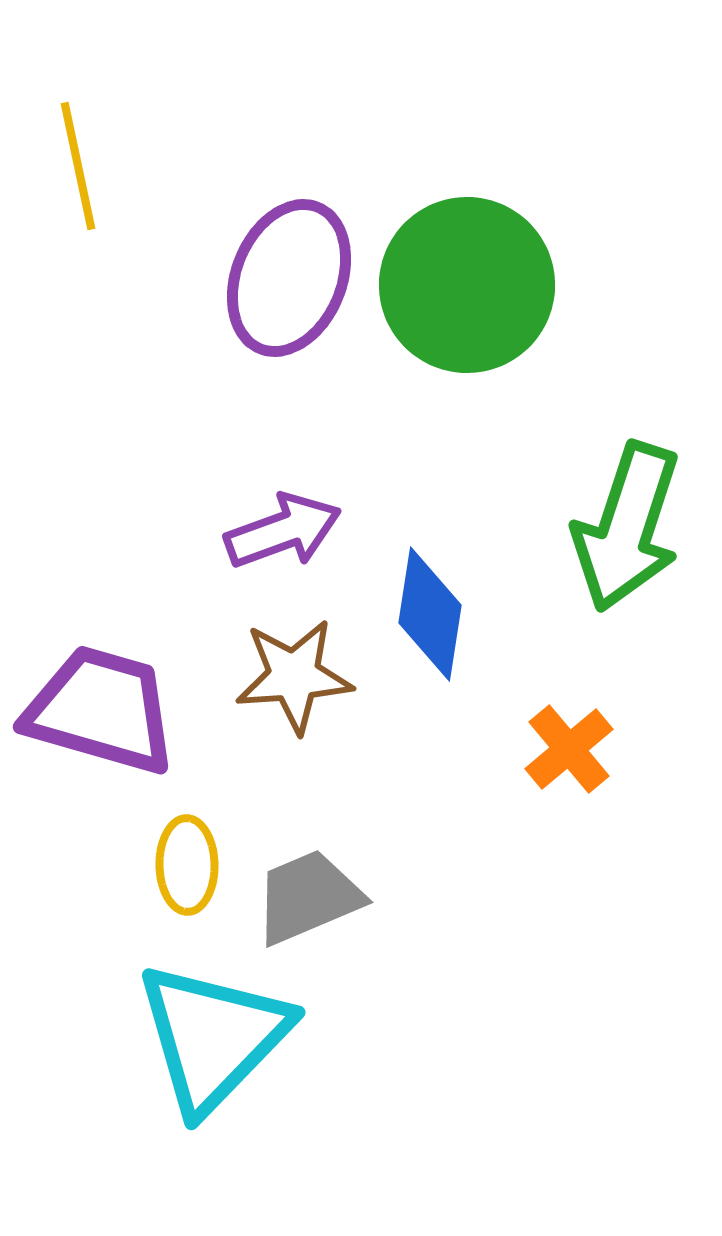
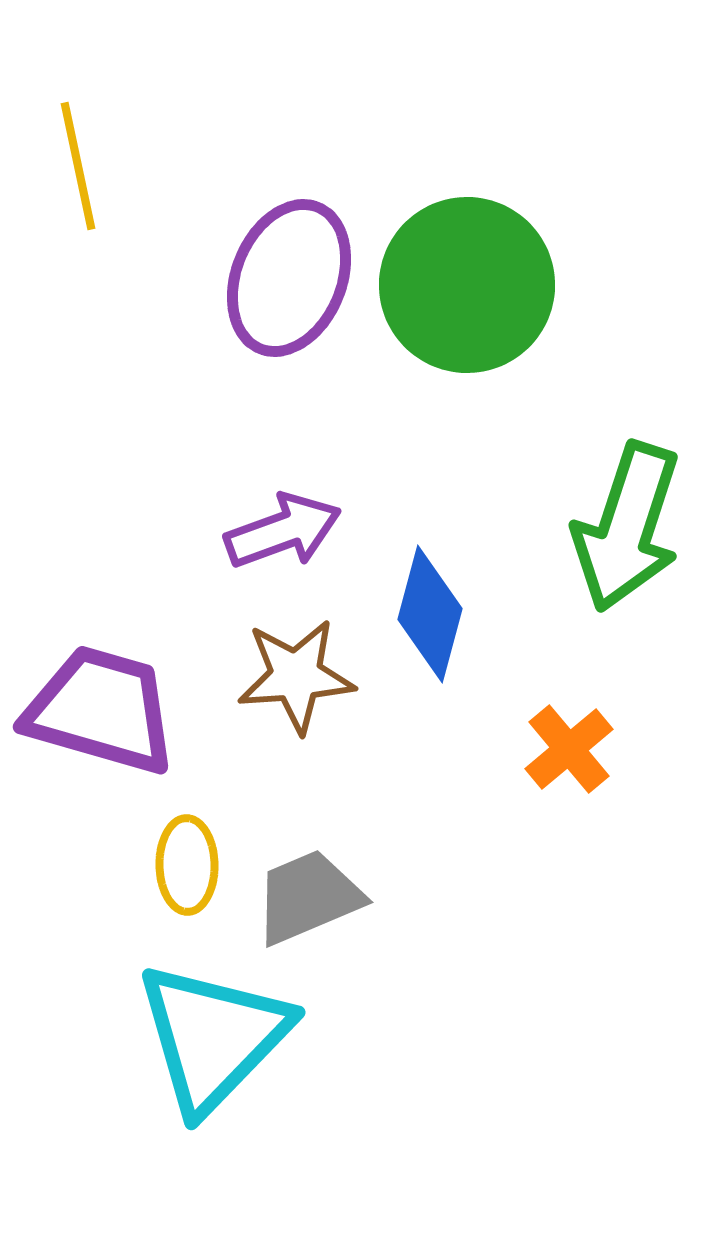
blue diamond: rotated 6 degrees clockwise
brown star: moved 2 px right
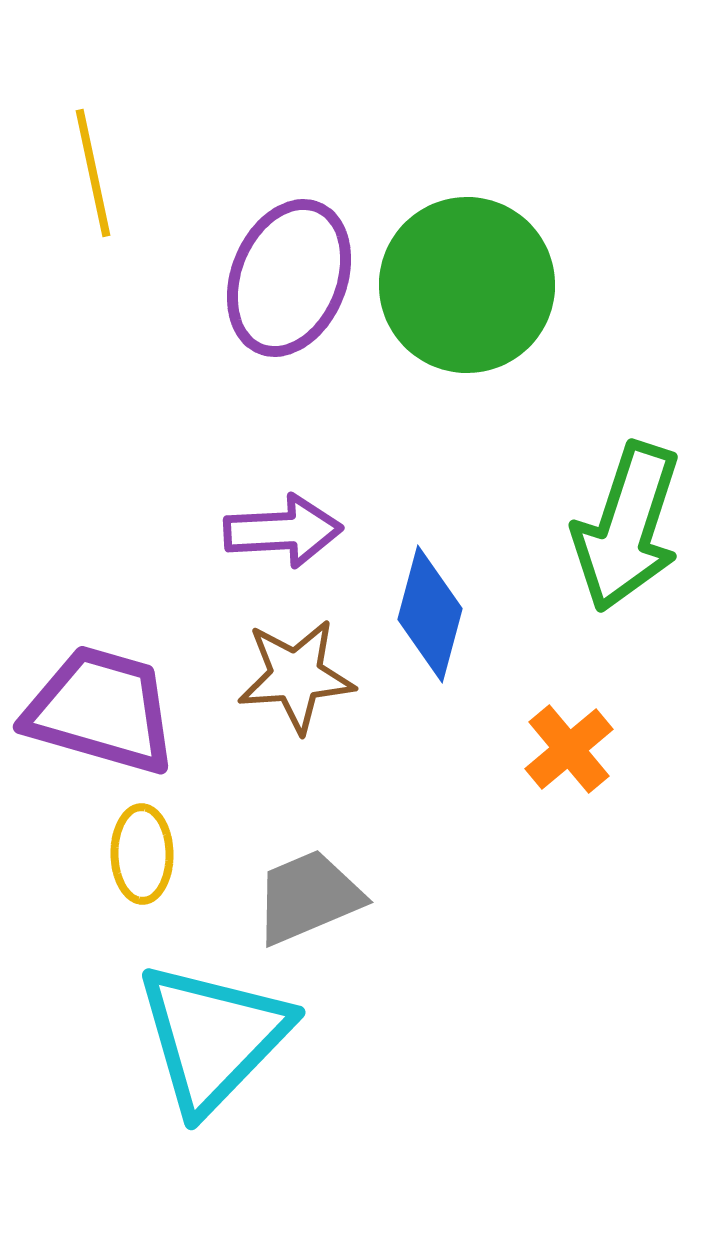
yellow line: moved 15 px right, 7 px down
purple arrow: rotated 17 degrees clockwise
yellow ellipse: moved 45 px left, 11 px up
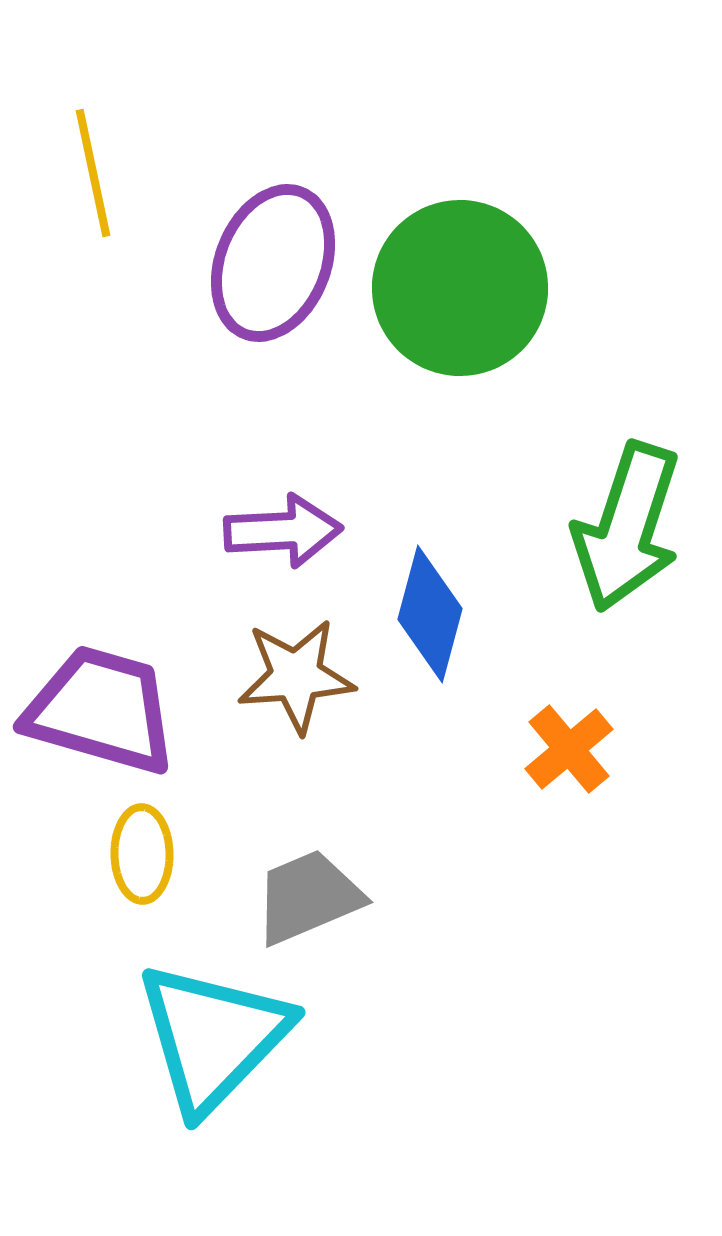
purple ellipse: moved 16 px left, 15 px up
green circle: moved 7 px left, 3 px down
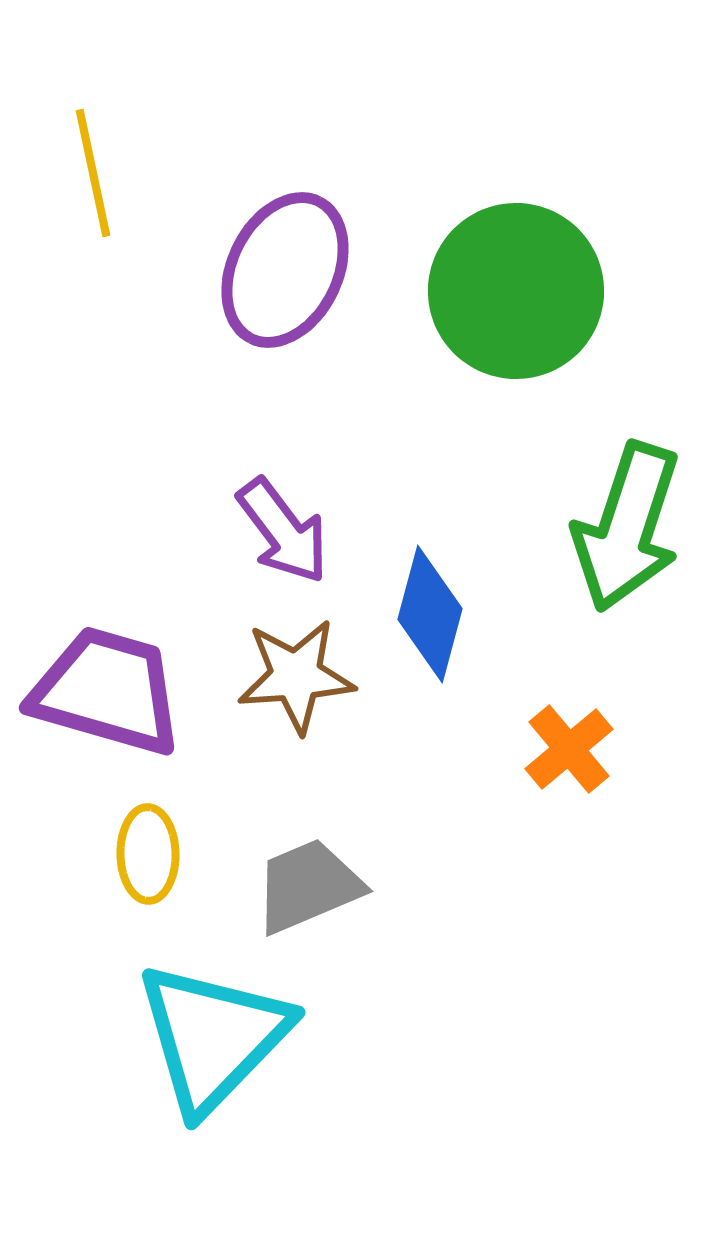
purple ellipse: moved 12 px right, 7 px down; rotated 4 degrees clockwise
green circle: moved 56 px right, 3 px down
purple arrow: rotated 56 degrees clockwise
purple trapezoid: moved 6 px right, 19 px up
yellow ellipse: moved 6 px right
gray trapezoid: moved 11 px up
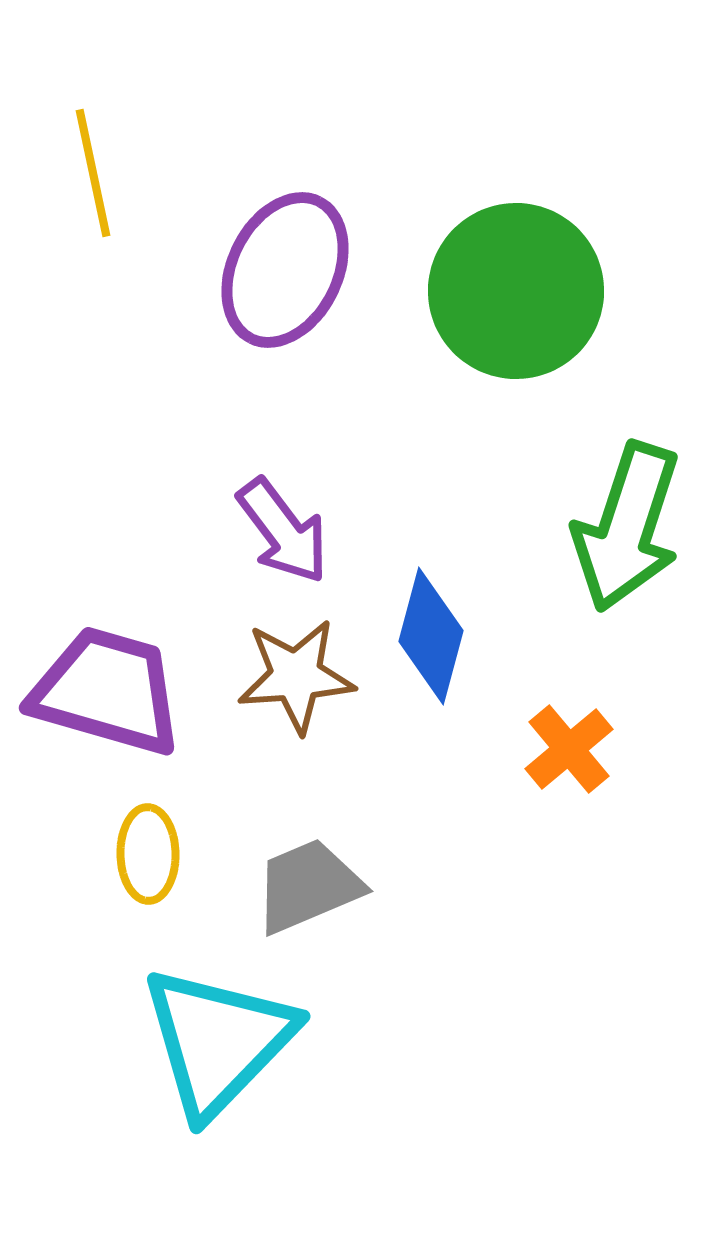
blue diamond: moved 1 px right, 22 px down
cyan triangle: moved 5 px right, 4 px down
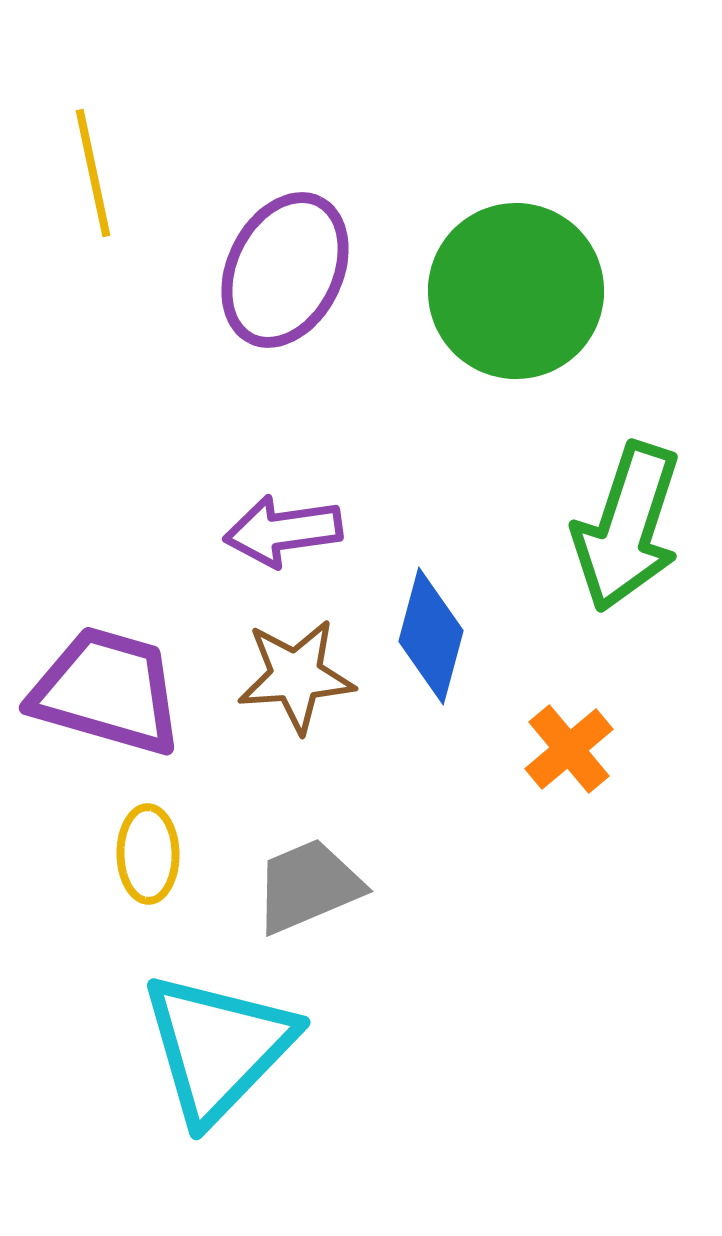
purple arrow: rotated 119 degrees clockwise
cyan triangle: moved 6 px down
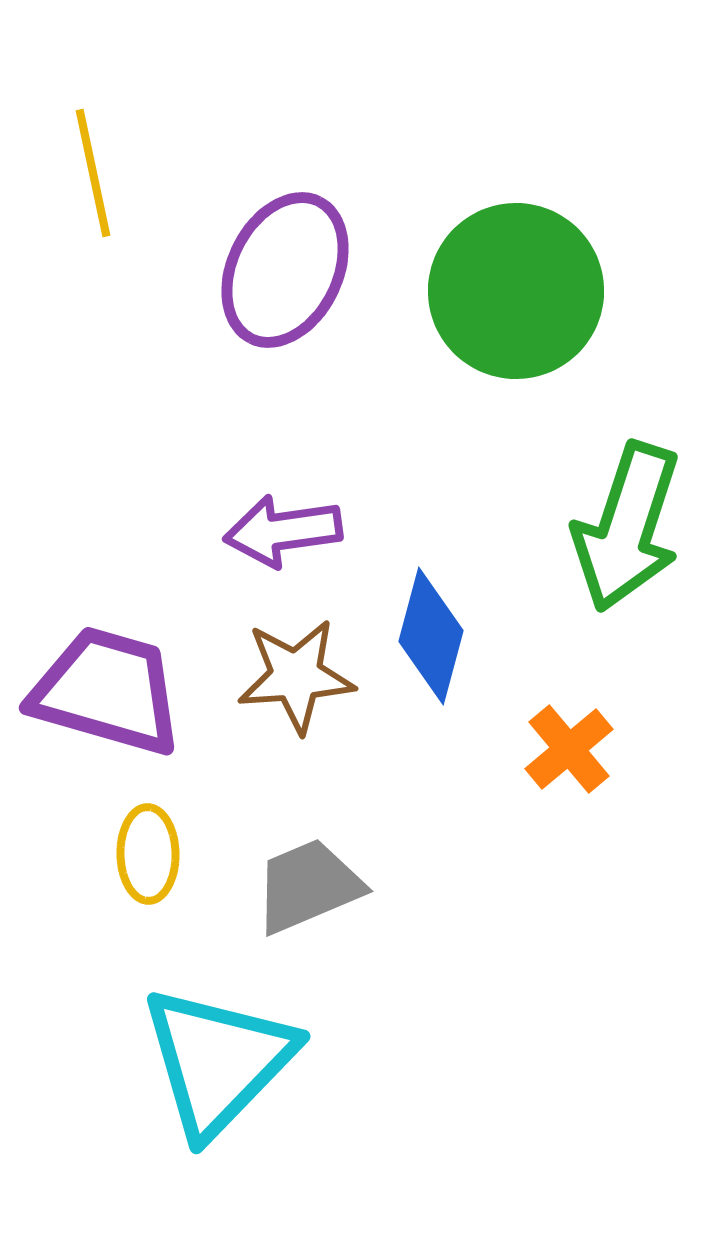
cyan triangle: moved 14 px down
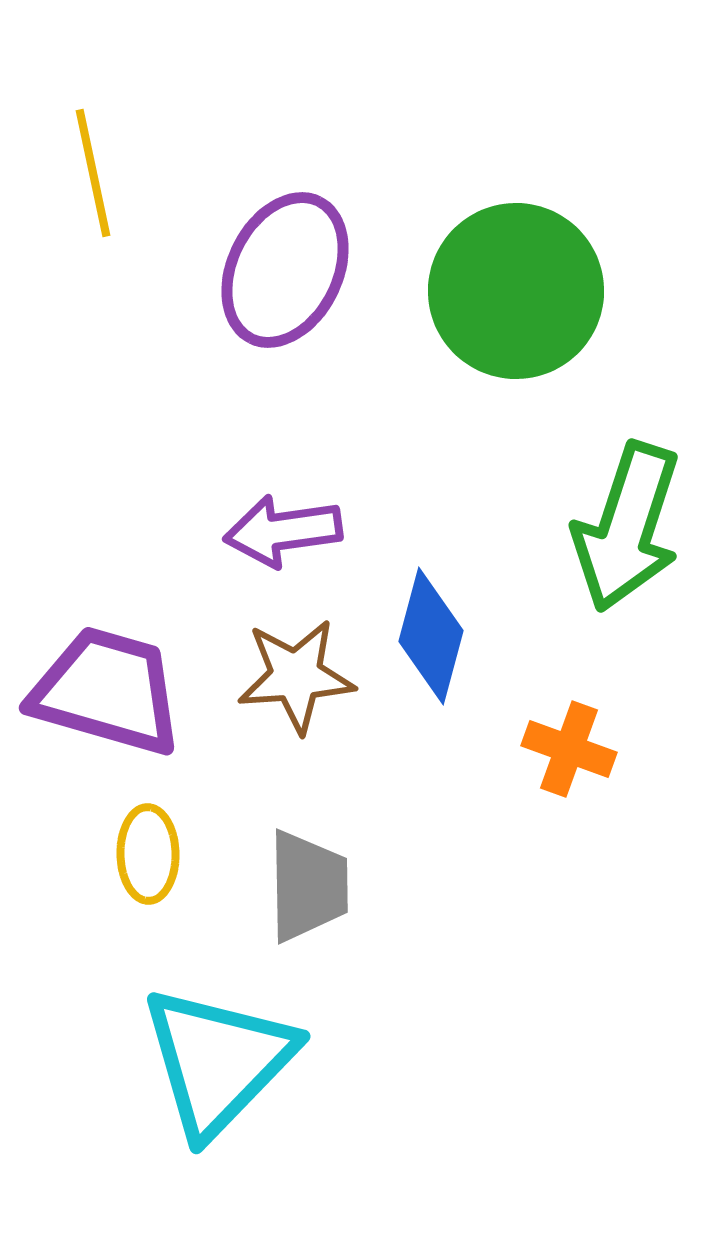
orange cross: rotated 30 degrees counterclockwise
gray trapezoid: rotated 112 degrees clockwise
